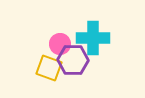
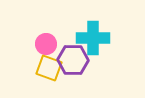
pink circle: moved 14 px left
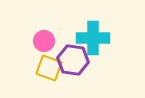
pink circle: moved 2 px left, 3 px up
purple hexagon: rotated 8 degrees clockwise
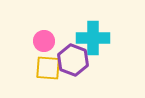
purple hexagon: rotated 12 degrees clockwise
yellow square: moved 1 px left; rotated 16 degrees counterclockwise
